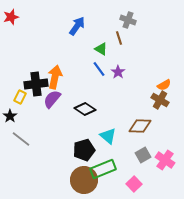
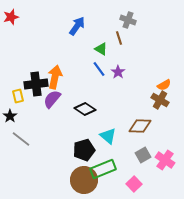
yellow rectangle: moved 2 px left, 1 px up; rotated 40 degrees counterclockwise
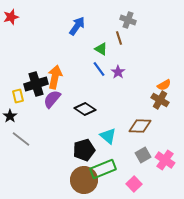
black cross: rotated 10 degrees counterclockwise
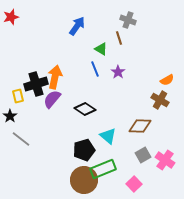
blue line: moved 4 px left; rotated 14 degrees clockwise
orange semicircle: moved 3 px right, 5 px up
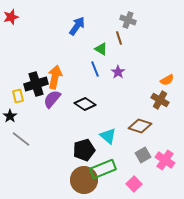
black diamond: moved 5 px up
brown diamond: rotated 15 degrees clockwise
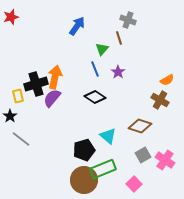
green triangle: moved 1 px right; rotated 40 degrees clockwise
purple semicircle: moved 1 px up
black diamond: moved 10 px right, 7 px up
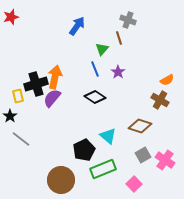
black pentagon: rotated 10 degrees counterclockwise
brown circle: moved 23 px left
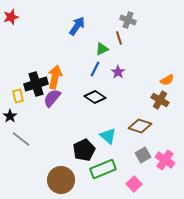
green triangle: rotated 24 degrees clockwise
blue line: rotated 49 degrees clockwise
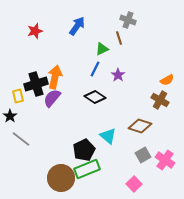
red star: moved 24 px right, 14 px down
purple star: moved 3 px down
green rectangle: moved 16 px left
brown circle: moved 2 px up
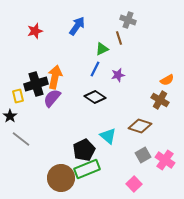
purple star: rotated 24 degrees clockwise
